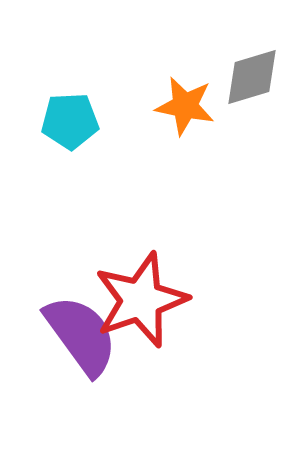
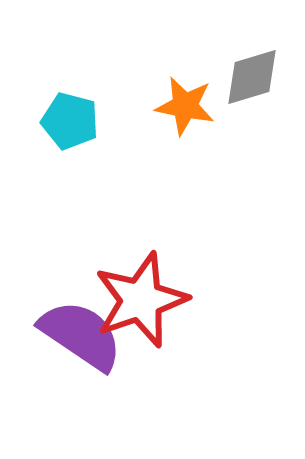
cyan pentagon: rotated 18 degrees clockwise
purple semicircle: rotated 20 degrees counterclockwise
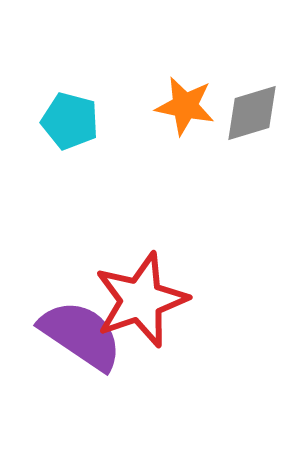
gray diamond: moved 36 px down
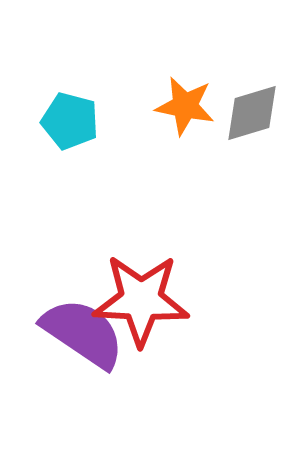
red star: rotated 22 degrees clockwise
purple semicircle: moved 2 px right, 2 px up
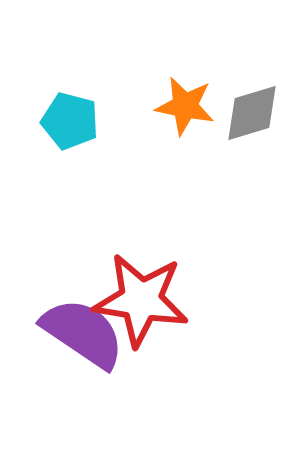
red star: rotated 6 degrees clockwise
